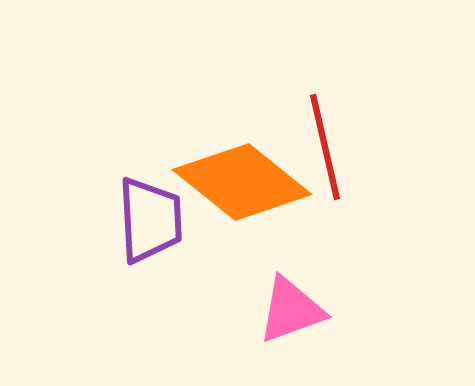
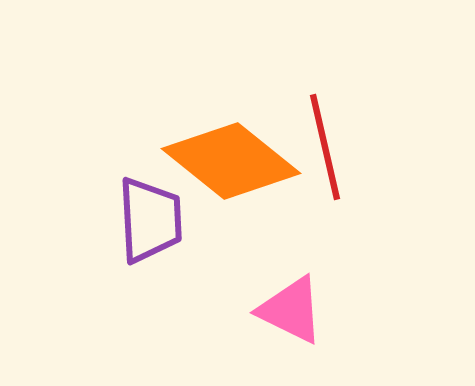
orange diamond: moved 11 px left, 21 px up
pink triangle: rotated 46 degrees clockwise
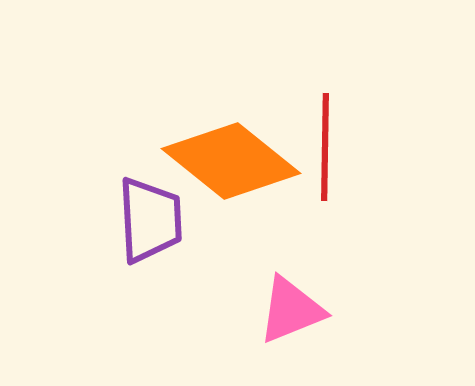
red line: rotated 14 degrees clockwise
pink triangle: rotated 48 degrees counterclockwise
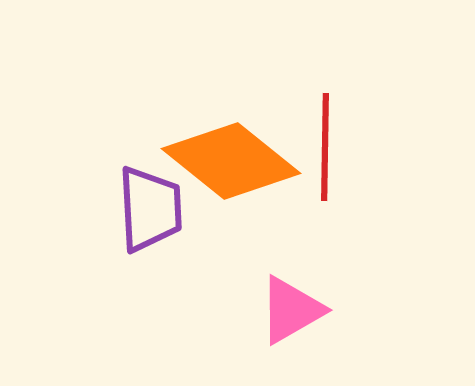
purple trapezoid: moved 11 px up
pink triangle: rotated 8 degrees counterclockwise
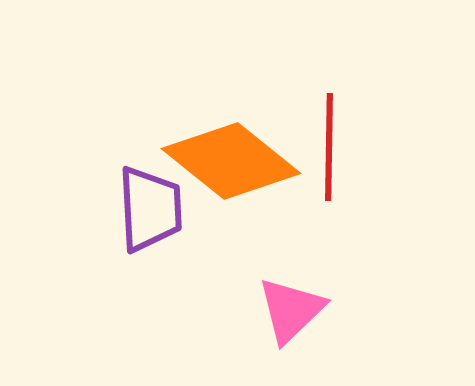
red line: moved 4 px right
pink triangle: rotated 14 degrees counterclockwise
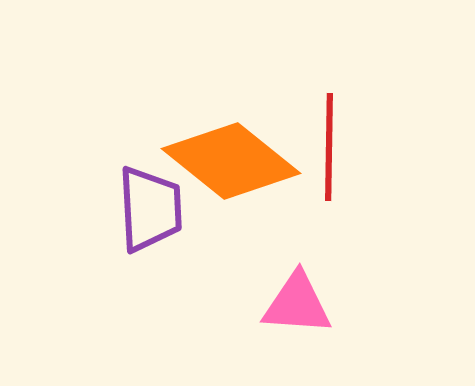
pink triangle: moved 6 px right, 6 px up; rotated 48 degrees clockwise
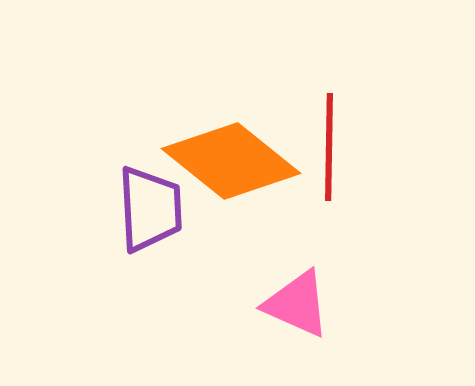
pink triangle: rotated 20 degrees clockwise
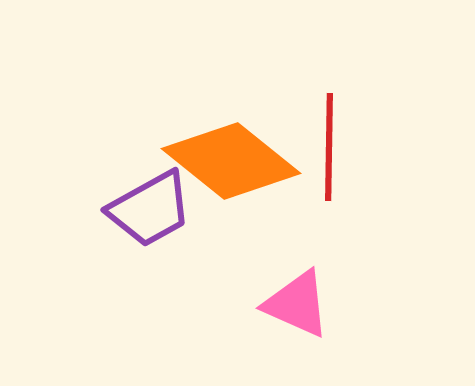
purple trapezoid: rotated 64 degrees clockwise
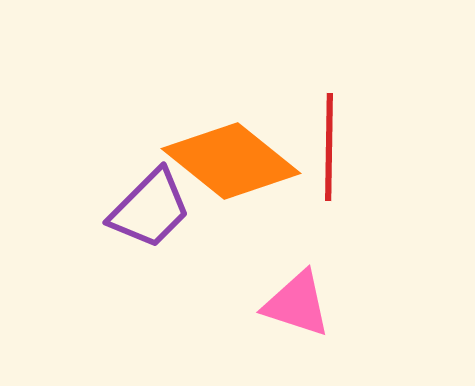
purple trapezoid: rotated 16 degrees counterclockwise
pink triangle: rotated 6 degrees counterclockwise
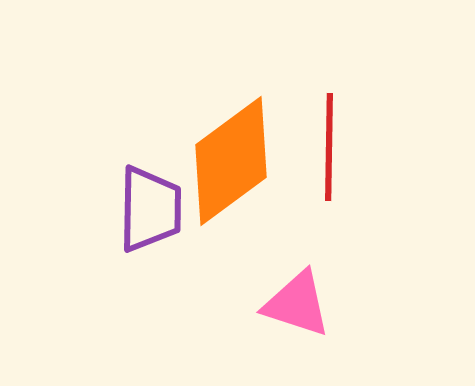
orange diamond: rotated 75 degrees counterclockwise
purple trapezoid: rotated 44 degrees counterclockwise
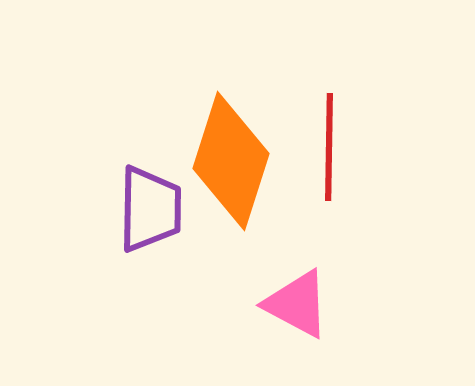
orange diamond: rotated 36 degrees counterclockwise
pink triangle: rotated 10 degrees clockwise
